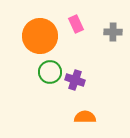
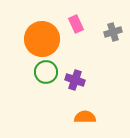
gray cross: rotated 18 degrees counterclockwise
orange circle: moved 2 px right, 3 px down
green circle: moved 4 px left
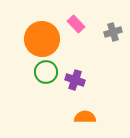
pink rectangle: rotated 18 degrees counterclockwise
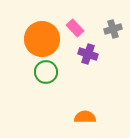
pink rectangle: moved 1 px left, 4 px down
gray cross: moved 3 px up
purple cross: moved 13 px right, 26 px up
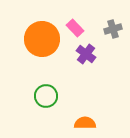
purple cross: moved 2 px left; rotated 18 degrees clockwise
green circle: moved 24 px down
orange semicircle: moved 6 px down
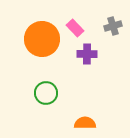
gray cross: moved 3 px up
purple cross: moved 1 px right; rotated 36 degrees counterclockwise
green circle: moved 3 px up
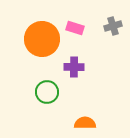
pink rectangle: rotated 30 degrees counterclockwise
purple cross: moved 13 px left, 13 px down
green circle: moved 1 px right, 1 px up
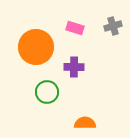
orange circle: moved 6 px left, 8 px down
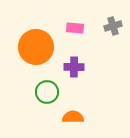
pink rectangle: rotated 12 degrees counterclockwise
orange semicircle: moved 12 px left, 6 px up
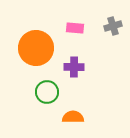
orange circle: moved 1 px down
